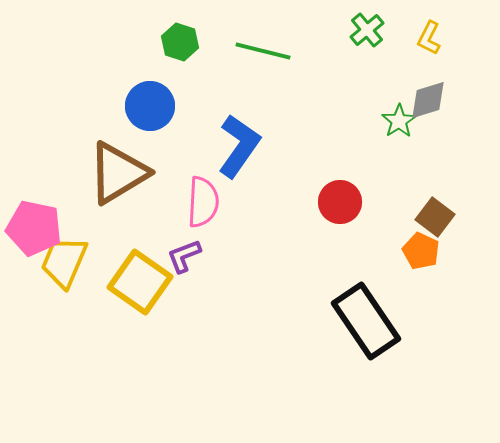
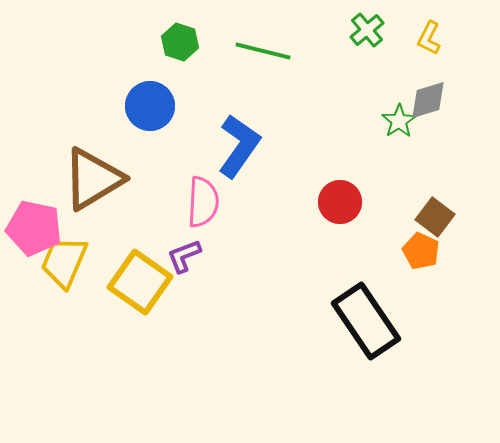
brown triangle: moved 25 px left, 6 px down
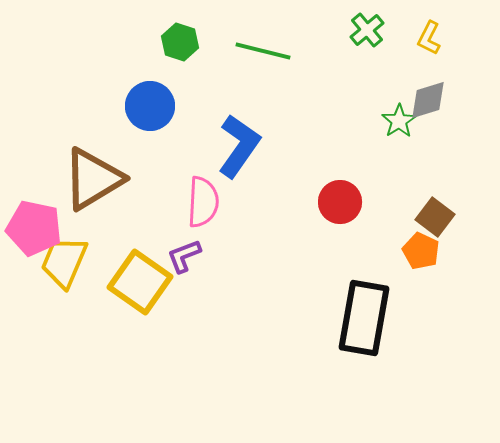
black rectangle: moved 2 px left, 3 px up; rotated 44 degrees clockwise
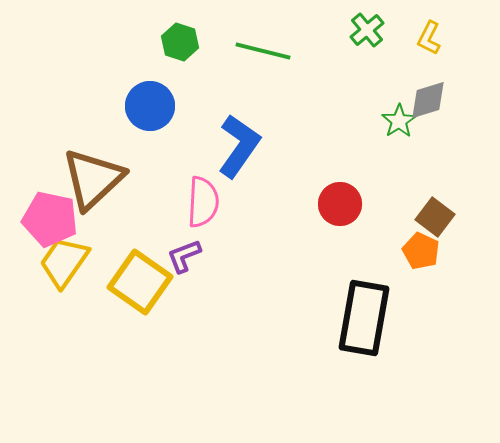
brown triangle: rotated 12 degrees counterclockwise
red circle: moved 2 px down
pink pentagon: moved 16 px right, 9 px up
yellow trapezoid: rotated 12 degrees clockwise
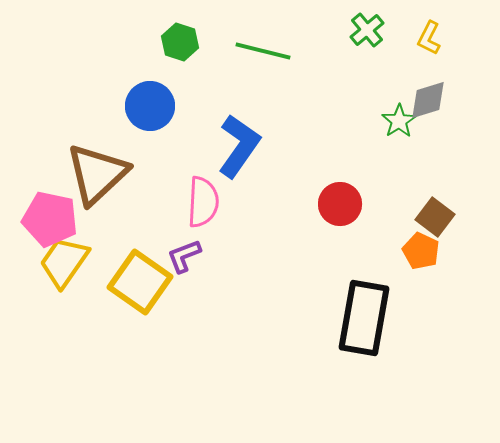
brown triangle: moved 4 px right, 5 px up
